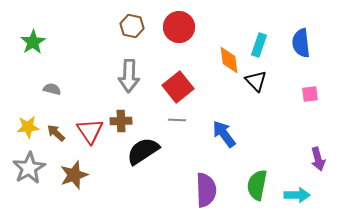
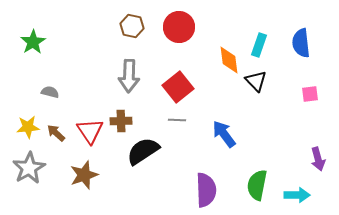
gray semicircle: moved 2 px left, 3 px down
brown star: moved 10 px right
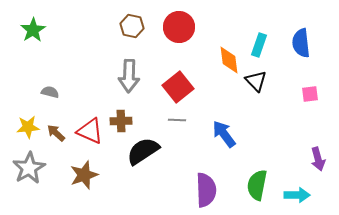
green star: moved 12 px up
red triangle: rotated 32 degrees counterclockwise
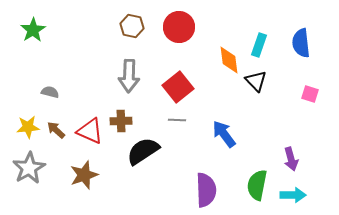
pink square: rotated 24 degrees clockwise
brown arrow: moved 3 px up
purple arrow: moved 27 px left
cyan arrow: moved 4 px left
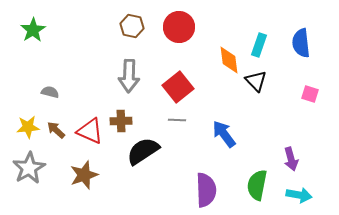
cyan arrow: moved 6 px right; rotated 10 degrees clockwise
